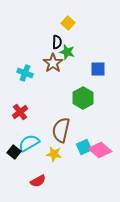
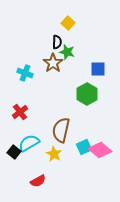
green hexagon: moved 4 px right, 4 px up
yellow star: rotated 21 degrees clockwise
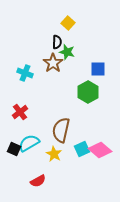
green hexagon: moved 1 px right, 2 px up
cyan square: moved 2 px left, 2 px down
black square: moved 3 px up; rotated 16 degrees counterclockwise
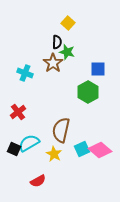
red cross: moved 2 px left
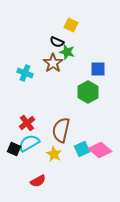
yellow square: moved 3 px right, 2 px down; rotated 16 degrees counterclockwise
black semicircle: rotated 112 degrees clockwise
red cross: moved 9 px right, 11 px down
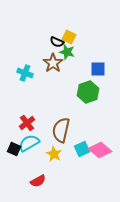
yellow square: moved 2 px left, 12 px down
green hexagon: rotated 10 degrees clockwise
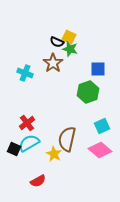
green star: moved 3 px right, 3 px up
brown semicircle: moved 6 px right, 9 px down
cyan square: moved 20 px right, 23 px up
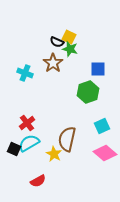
pink diamond: moved 5 px right, 3 px down
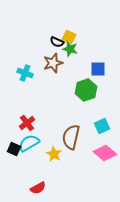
brown star: rotated 18 degrees clockwise
green hexagon: moved 2 px left, 2 px up
brown semicircle: moved 4 px right, 2 px up
red semicircle: moved 7 px down
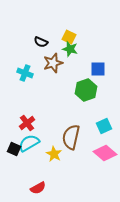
black semicircle: moved 16 px left
cyan square: moved 2 px right
